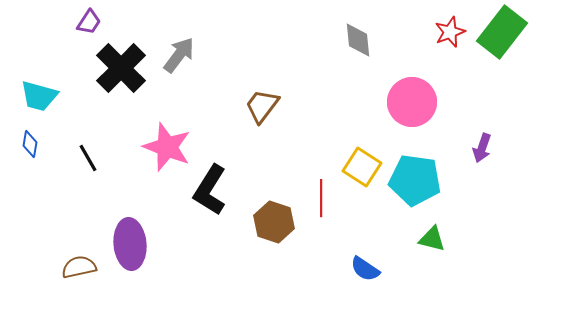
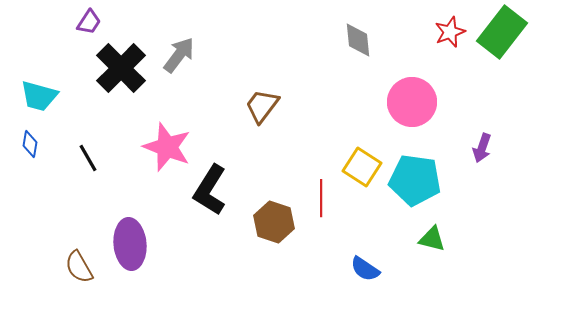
brown semicircle: rotated 108 degrees counterclockwise
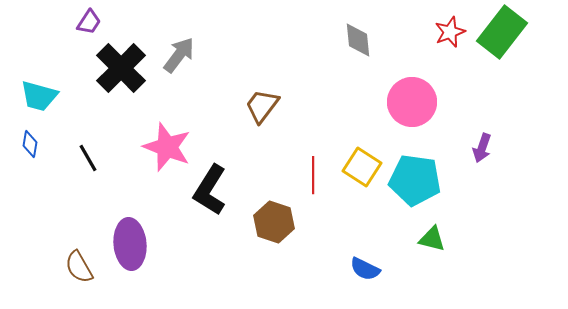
red line: moved 8 px left, 23 px up
blue semicircle: rotated 8 degrees counterclockwise
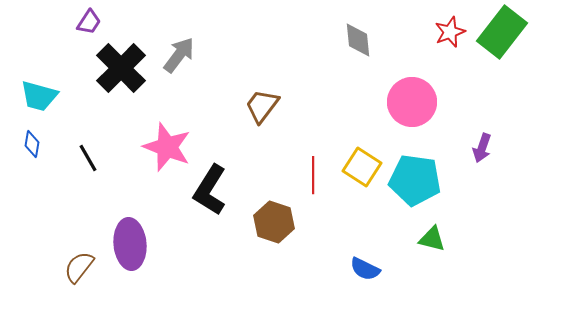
blue diamond: moved 2 px right
brown semicircle: rotated 68 degrees clockwise
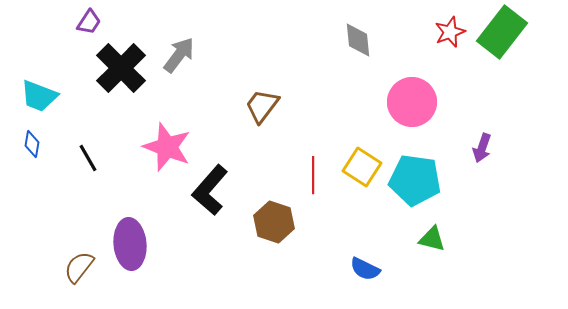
cyan trapezoid: rotated 6 degrees clockwise
black L-shape: rotated 9 degrees clockwise
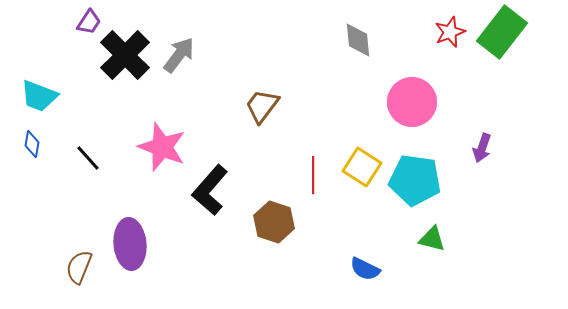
black cross: moved 4 px right, 13 px up
pink star: moved 5 px left
black line: rotated 12 degrees counterclockwise
brown semicircle: rotated 16 degrees counterclockwise
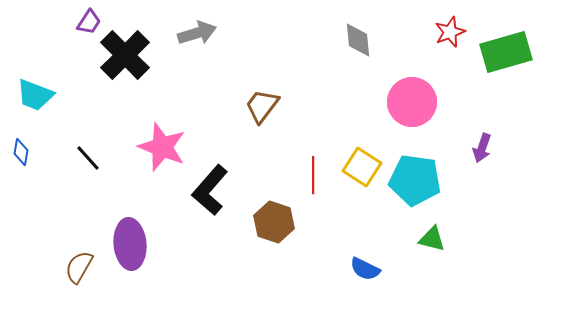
green rectangle: moved 4 px right, 20 px down; rotated 36 degrees clockwise
gray arrow: moved 18 px right, 22 px up; rotated 36 degrees clockwise
cyan trapezoid: moved 4 px left, 1 px up
blue diamond: moved 11 px left, 8 px down
brown semicircle: rotated 8 degrees clockwise
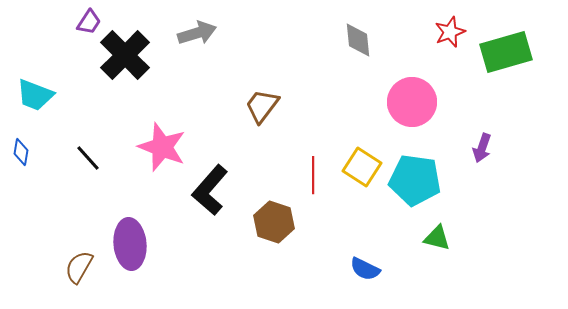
green triangle: moved 5 px right, 1 px up
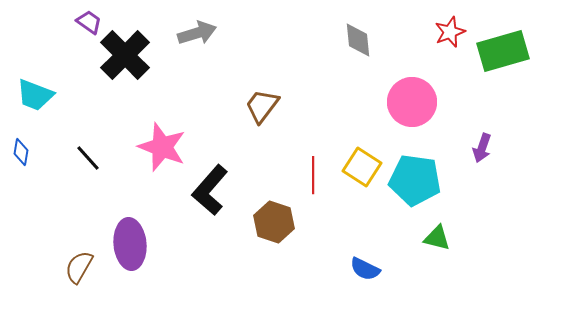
purple trapezoid: rotated 88 degrees counterclockwise
green rectangle: moved 3 px left, 1 px up
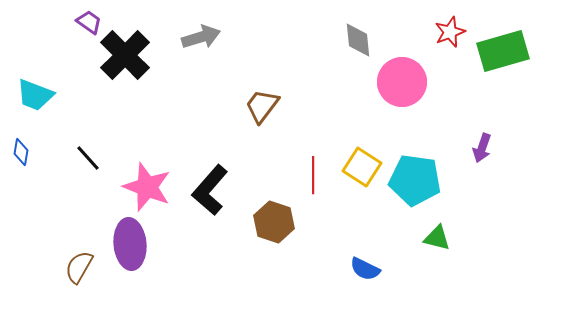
gray arrow: moved 4 px right, 4 px down
pink circle: moved 10 px left, 20 px up
pink star: moved 15 px left, 40 px down
